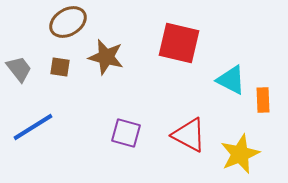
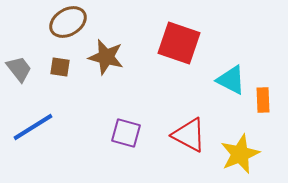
red square: rotated 6 degrees clockwise
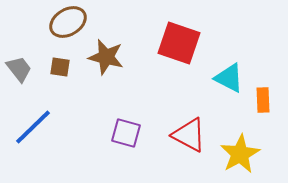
cyan triangle: moved 2 px left, 2 px up
blue line: rotated 12 degrees counterclockwise
yellow star: rotated 6 degrees counterclockwise
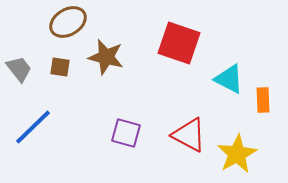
cyan triangle: moved 1 px down
yellow star: moved 3 px left
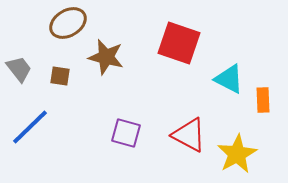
brown ellipse: moved 1 px down
brown square: moved 9 px down
blue line: moved 3 px left
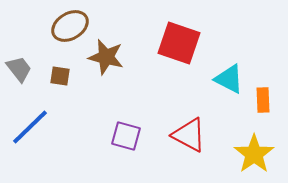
brown ellipse: moved 2 px right, 3 px down
purple square: moved 3 px down
yellow star: moved 17 px right; rotated 6 degrees counterclockwise
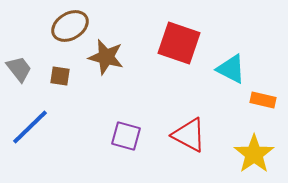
cyan triangle: moved 2 px right, 10 px up
orange rectangle: rotated 75 degrees counterclockwise
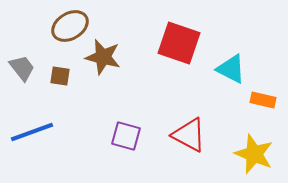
brown star: moved 3 px left
gray trapezoid: moved 3 px right, 1 px up
blue line: moved 2 px right, 5 px down; rotated 24 degrees clockwise
yellow star: rotated 15 degrees counterclockwise
